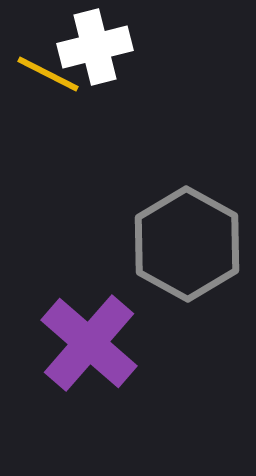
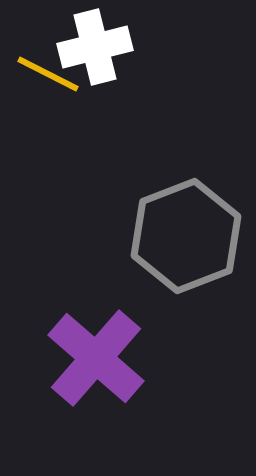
gray hexagon: moved 1 px left, 8 px up; rotated 10 degrees clockwise
purple cross: moved 7 px right, 15 px down
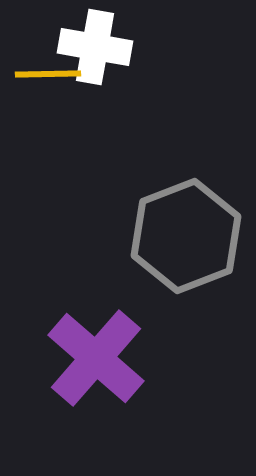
white cross: rotated 24 degrees clockwise
yellow line: rotated 28 degrees counterclockwise
